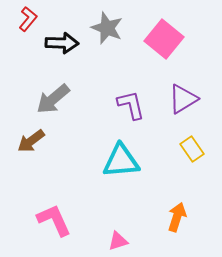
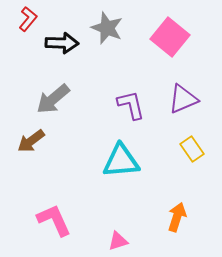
pink square: moved 6 px right, 2 px up
purple triangle: rotated 8 degrees clockwise
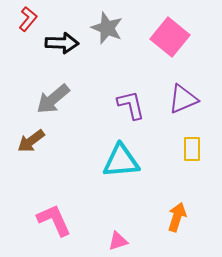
yellow rectangle: rotated 35 degrees clockwise
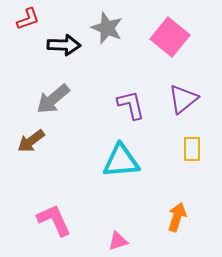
red L-shape: rotated 30 degrees clockwise
black arrow: moved 2 px right, 2 px down
purple triangle: rotated 16 degrees counterclockwise
